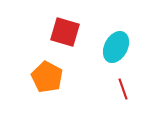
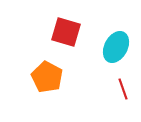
red square: moved 1 px right
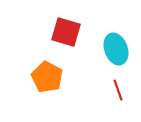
cyan ellipse: moved 2 px down; rotated 48 degrees counterclockwise
red line: moved 5 px left, 1 px down
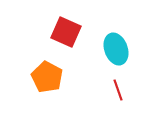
red square: rotated 8 degrees clockwise
